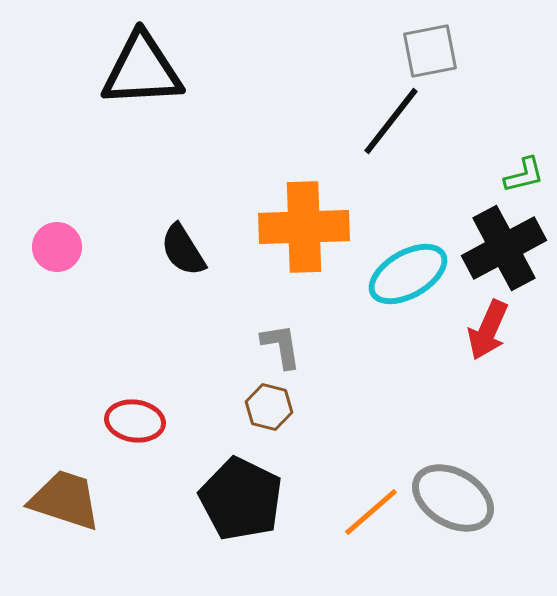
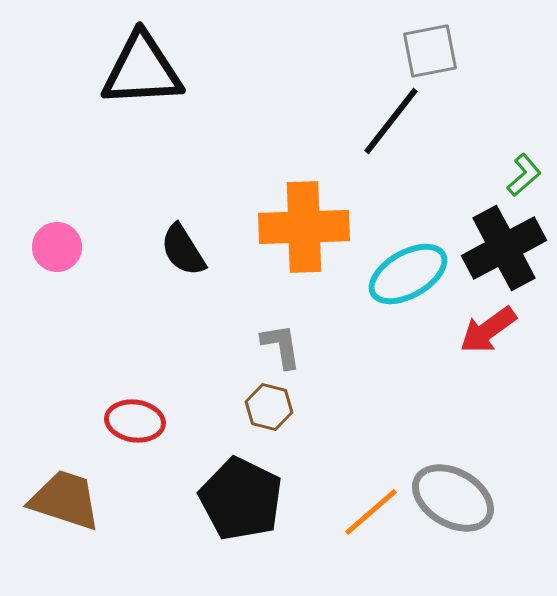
green L-shape: rotated 27 degrees counterclockwise
red arrow: rotated 30 degrees clockwise
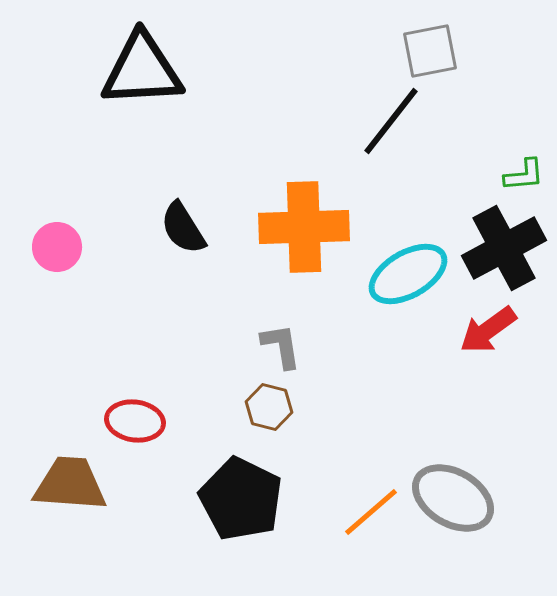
green L-shape: rotated 36 degrees clockwise
black semicircle: moved 22 px up
brown trapezoid: moved 5 px right, 16 px up; rotated 14 degrees counterclockwise
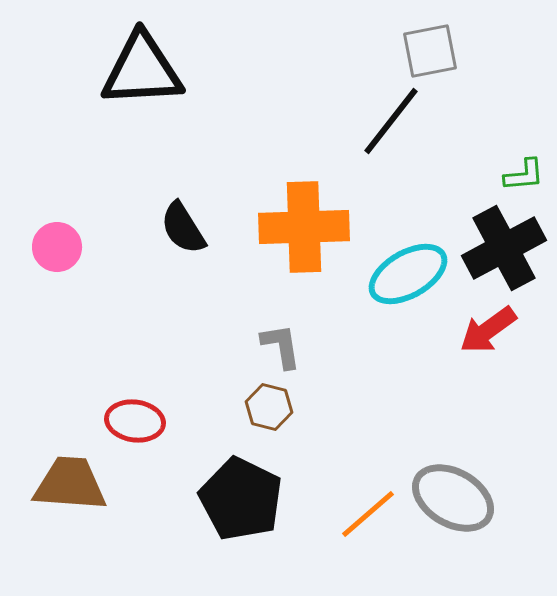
orange line: moved 3 px left, 2 px down
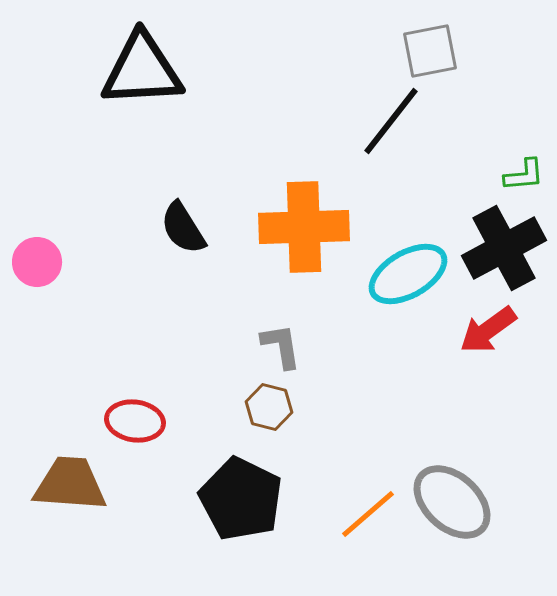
pink circle: moved 20 px left, 15 px down
gray ellipse: moved 1 px left, 4 px down; rotated 12 degrees clockwise
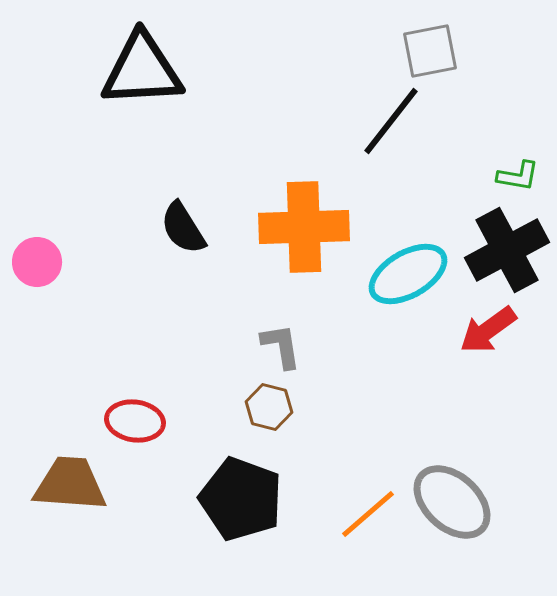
green L-shape: moved 6 px left, 1 px down; rotated 15 degrees clockwise
black cross: moved 3 px right, 2 px down
black pentagon: rotated 6 degrees counterclockwise
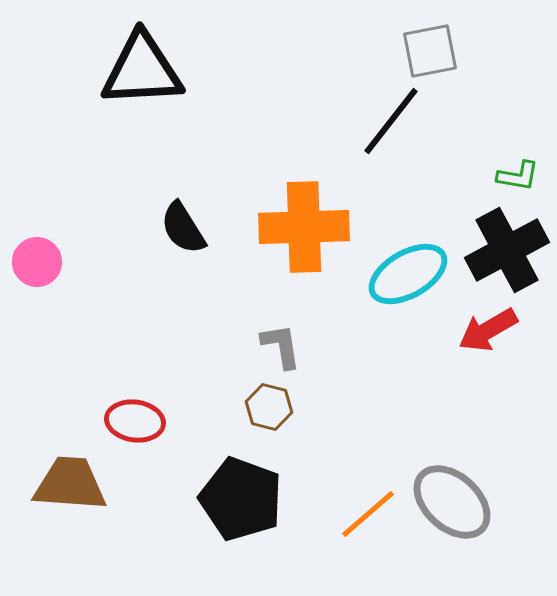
red arrow: rotated 6 degrees clockwise
